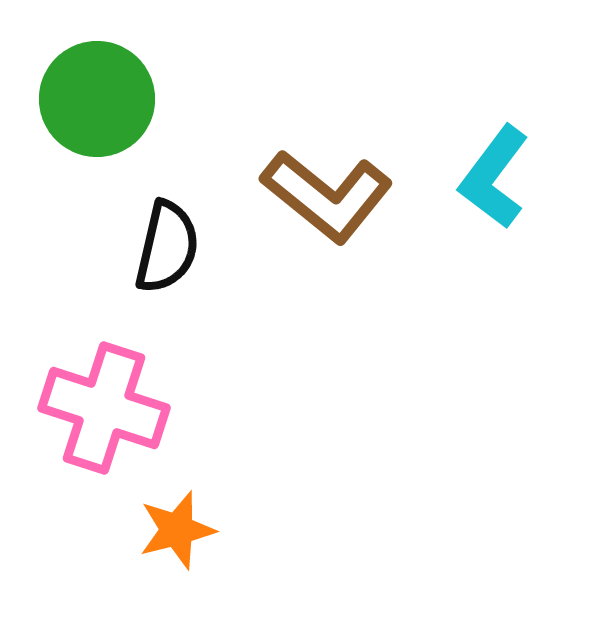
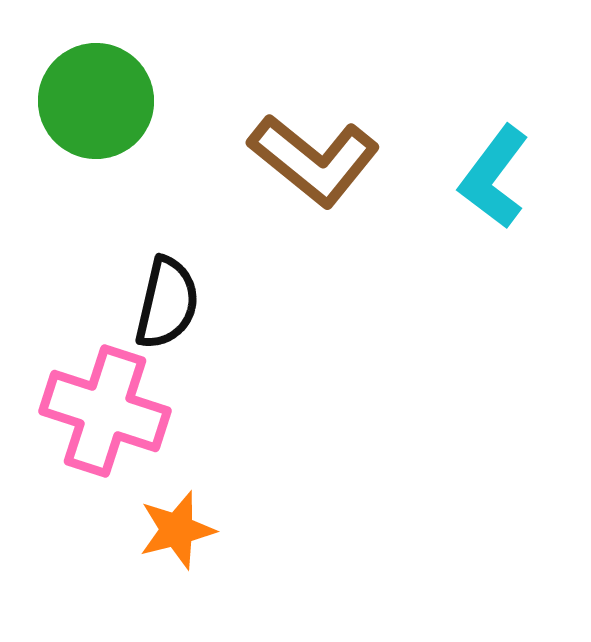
green circle: moved 1 px left, 2 px down
brown L-shape: moved 13 px left, 36 px up
black semicircle: moved 56 px down
pink cross: moved 1 px right, 3 px down
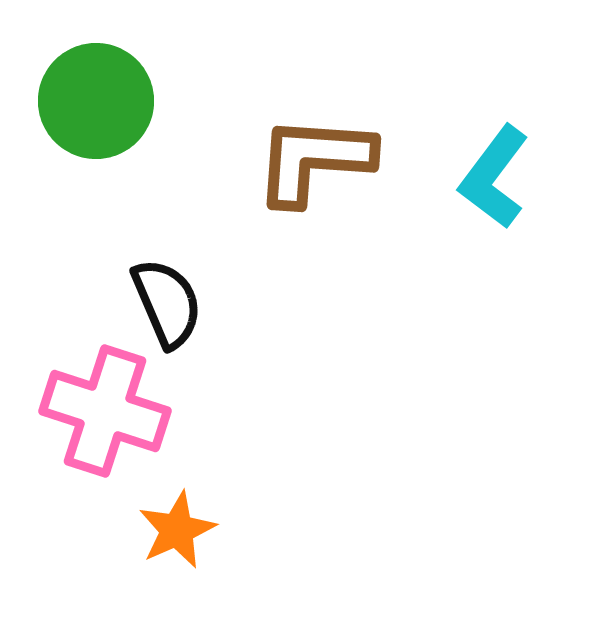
brown L-shape: rotated 145 degrees clockwise
black semicircle: rotated 36 degrees counterclockwise
orange star: rotated 10 degrees counterclockwise
